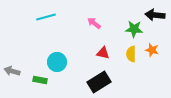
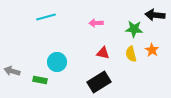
pink arrow: moved 2 px right; rotated 40 degrees counterclockwise
orange star: rotated 16 degrees clockwise
yellow semicircle: rotated 14 degrees counterclockwise
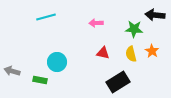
orange star: moved 1 px down
black rectangle: moved 19 px right
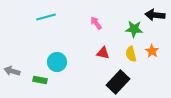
pink arrow: rotated 56 degrees clockwise
black rectangle: rotated 15 degrees counterclockwise
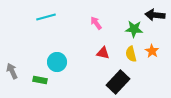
gray arrow: rotated 49 degrees clockwise
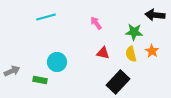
green star: moved 3 px down
gray arrow: rotated 91 degrees clockwise
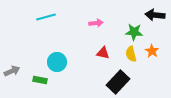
pink arrow: rotated 120 degrees clockwise
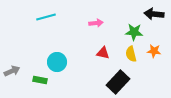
black arrow: moved 1 px left, 1 px up
orange star: moved 2 px right; rotated 24 degrees counterclockwise
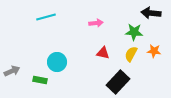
black arrow: moved 3 px left, 1 px up
yellow semicircle: rotated 42 degrees clockwise
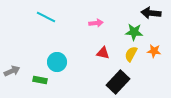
cyan line: rotated 42 degrees clockwise
